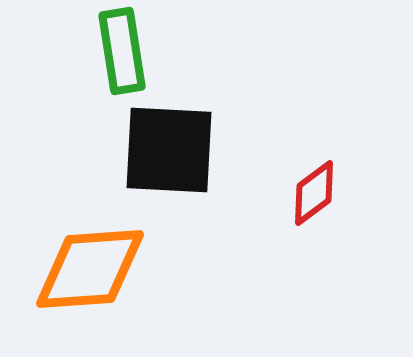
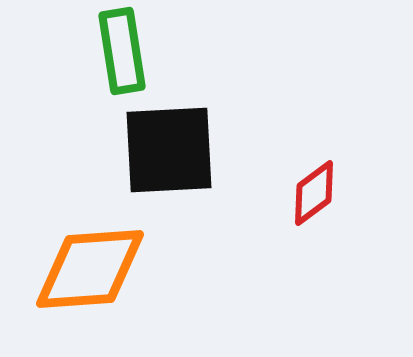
black square: rotated 6 degrees counterclockwise
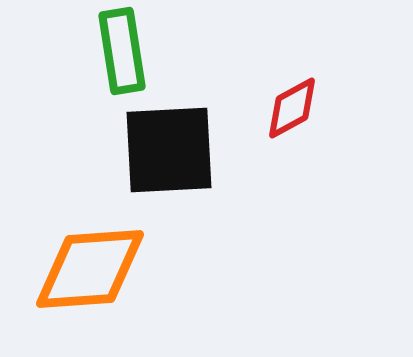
red diamond: moved 22 px left, 85 px up; rotated 8 degrees clockwise
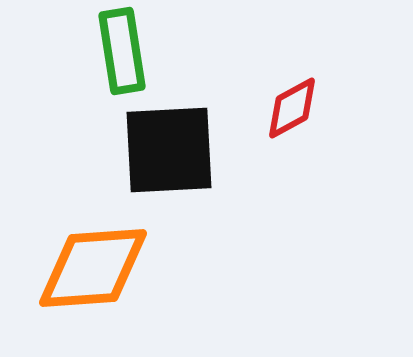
orange diamond: moved 3 px right, 1 px up
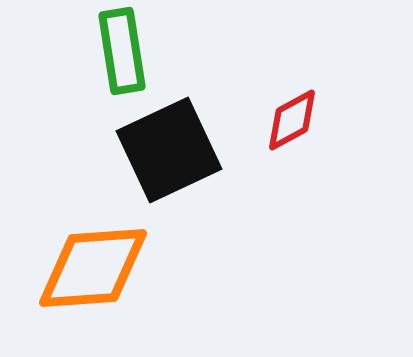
red diamond: moved 12 px down
black square: rotated 22 degrees counterclockwise
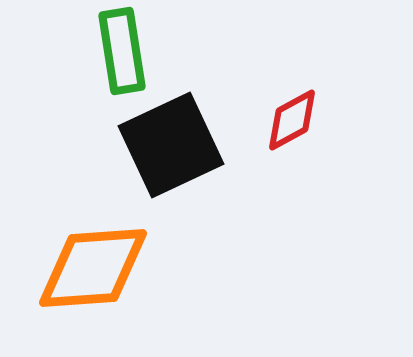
black square: moved 2 px right, 5 px up
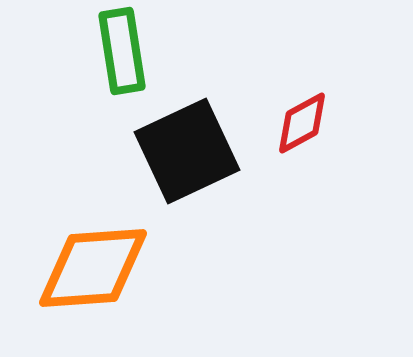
red diamond: moved 10 px right, 3 px down
black square: moved 16 px right, 6 px down
